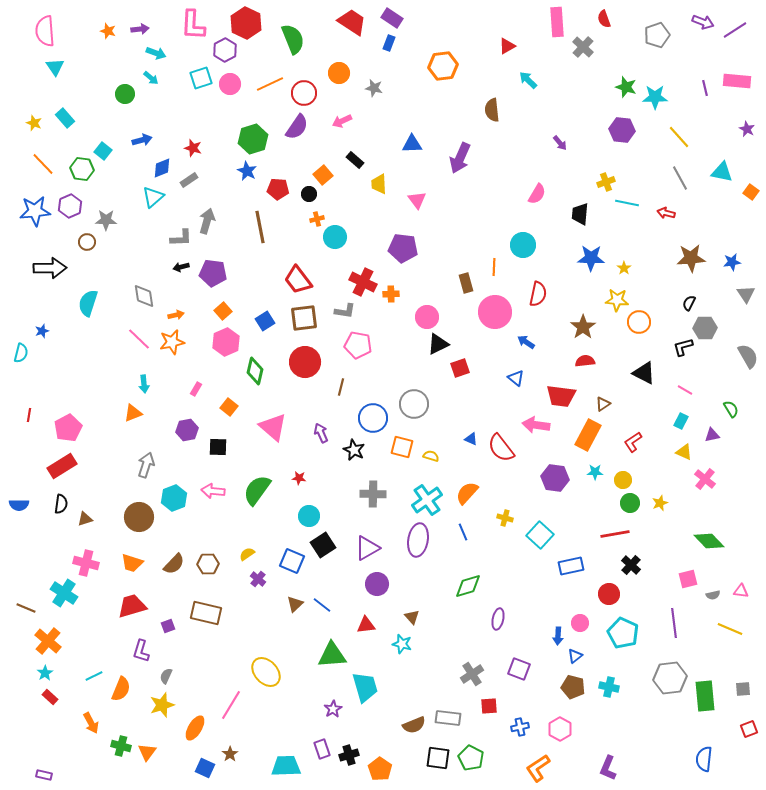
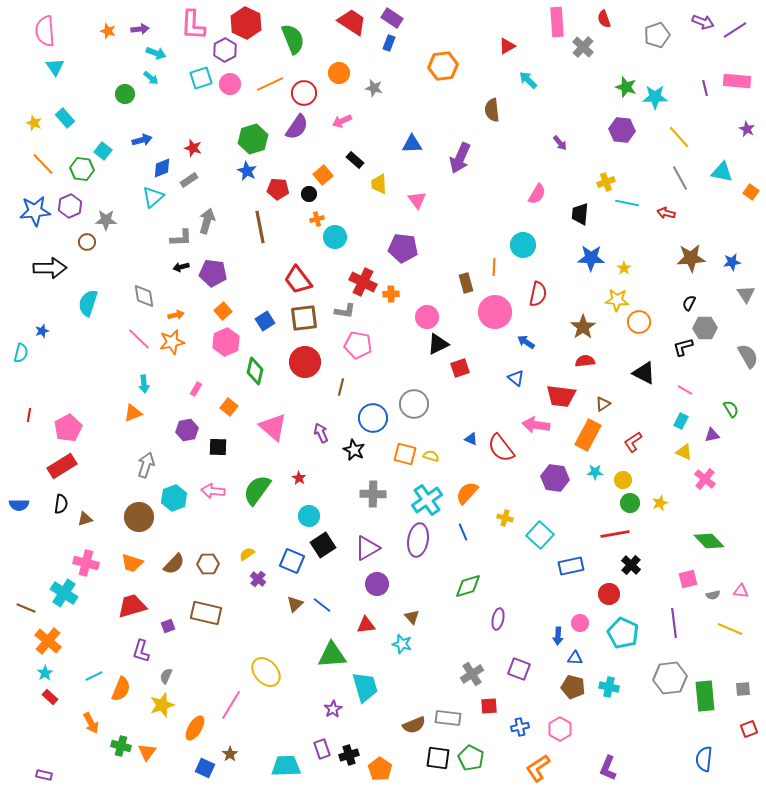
orange square at (402, 447): moved 3 px right, 7 px down
red star at (299, 478): rotated 24 degrees clockwise
blue triangle at (575, 656): moved 2 px down; rotated 42 degrees clockwise
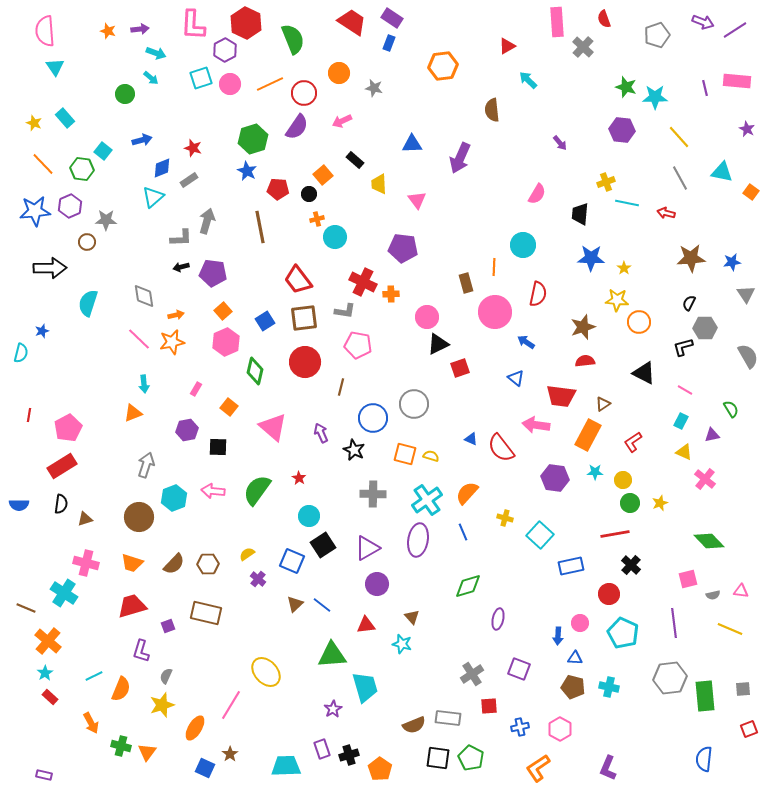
brown star at (583, 327): rotated 15 degrees clockwise
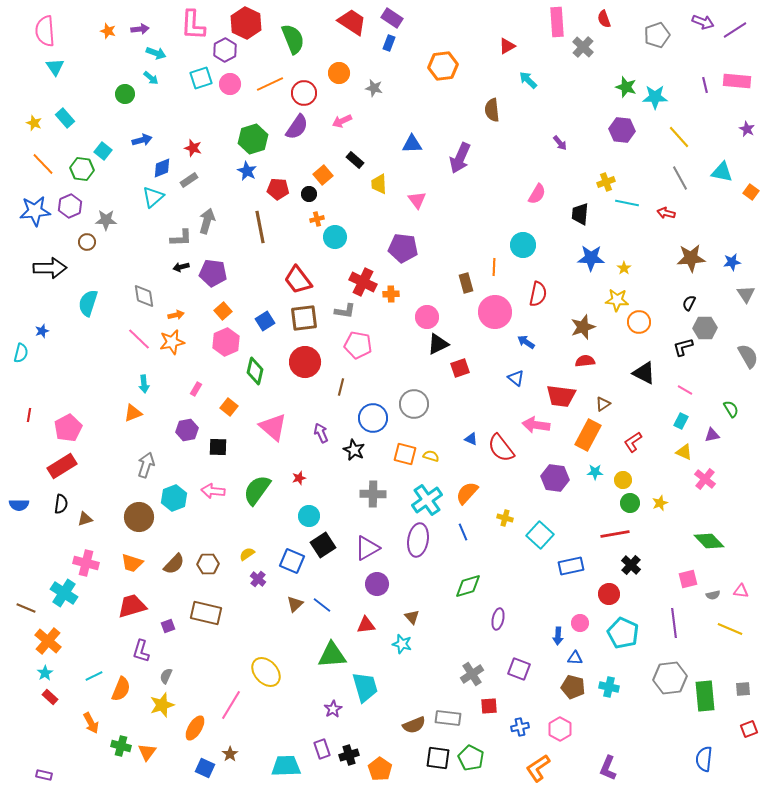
purple line at (705, 88): moved 3 px up
red star at (299, 478): rotated 24 degrees clockwise
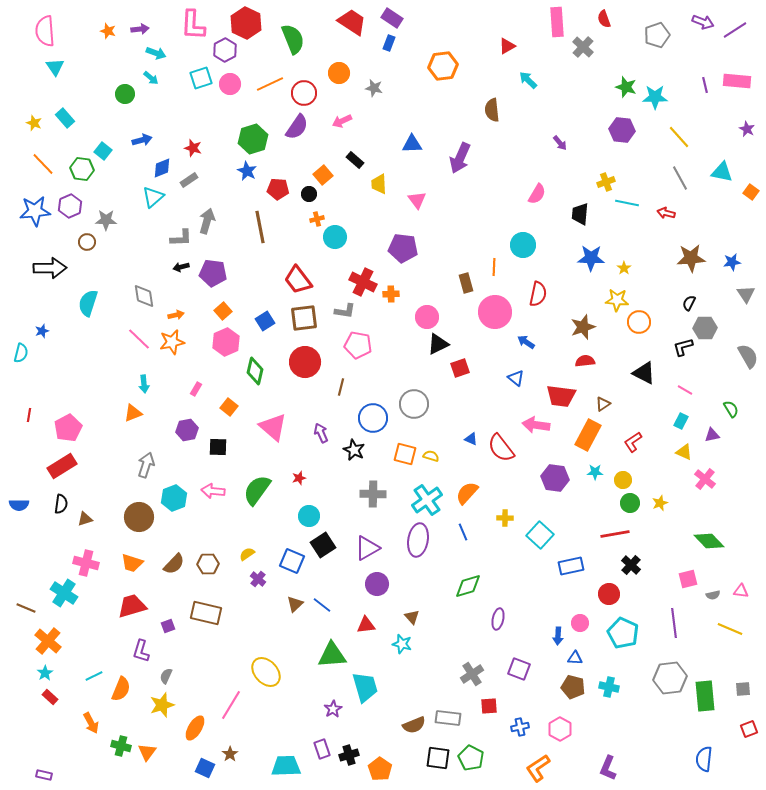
yellow cross at (505, 518): rotated 14 degrees counterclockwise
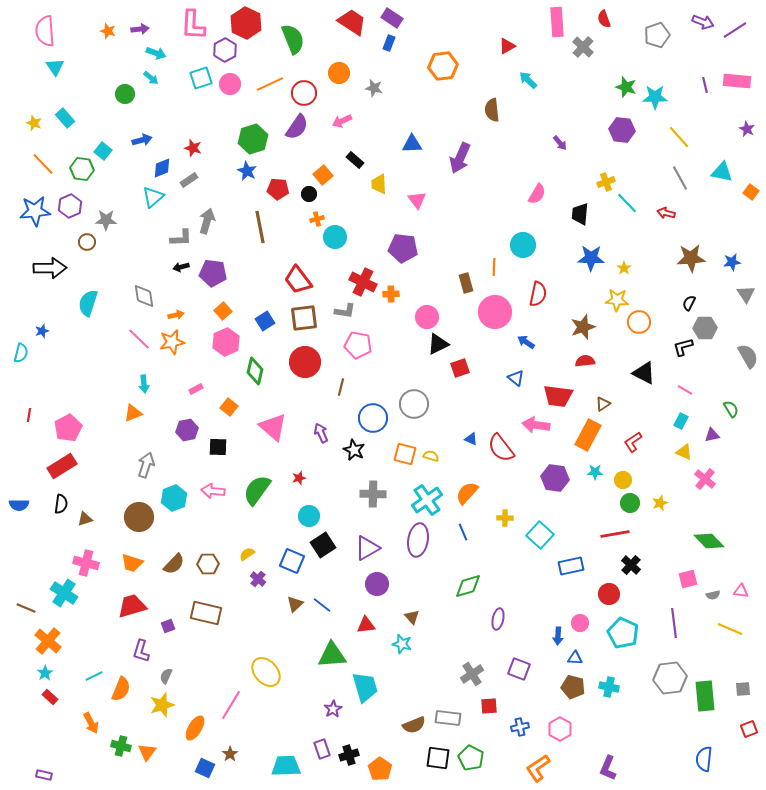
cyan line at (627, 203): rotated 35 degrees clockwise
pink rectangle at (196, 389): rotated 32 degrees clockwise
red trapezoid at (561, 396): moved 3 px left
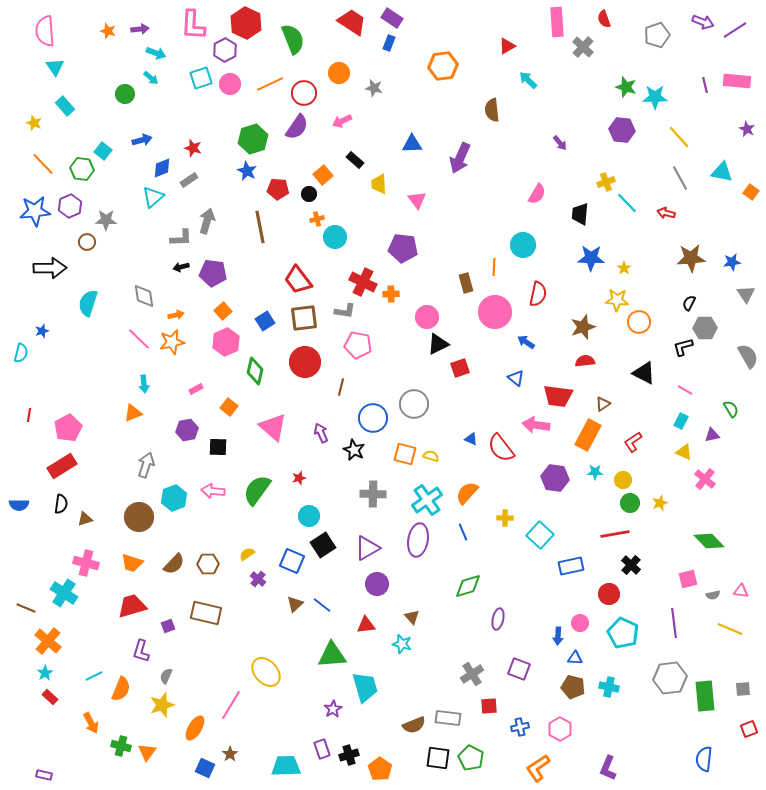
cyan rectangle at (65, 118): moved 12 px up
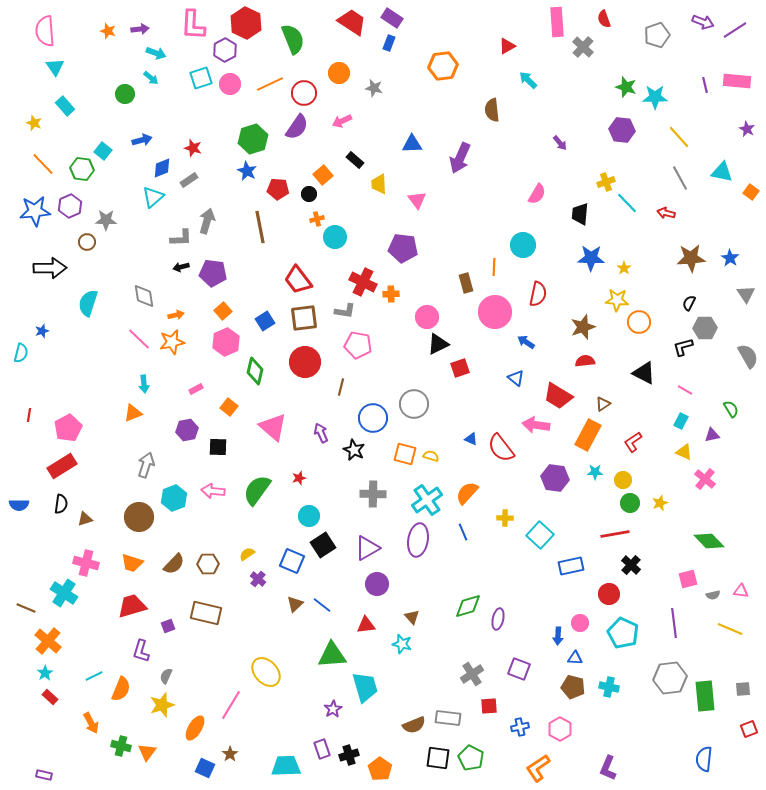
blue star at (732, 262): moved 2 px left, 4 px up; rotated 30 degrees counterclockwise
red trapezoid at (558, 396): rotated 24 degrees clockwise
green diamond at (468, 586): moved 20 px down
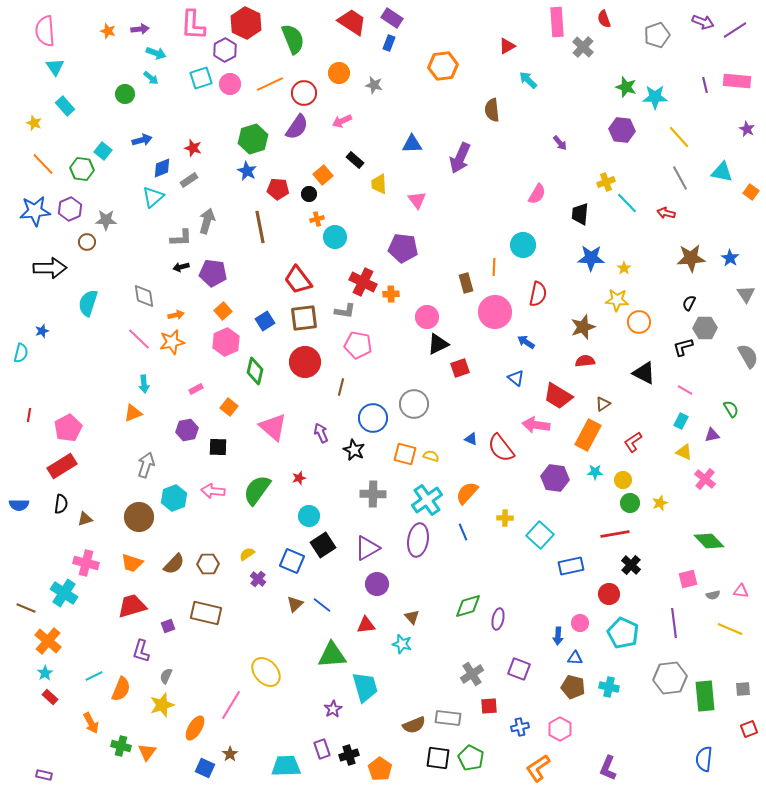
gray star at (374, 88): moved 3 px up
purple hexagon at (70, 206): moved 3 px down
